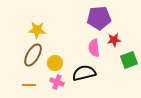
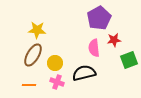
purple pentagon: rotated 25 degrees counterclockwise
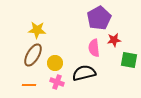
green square: rotated 30 degrees clockwise
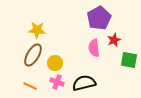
red star: rotated 16 degrees counterclockwise
black semicircle: moved 10 px down
orange line: moved 1 px right, 1 px down; rotated 24 degrees clockwise
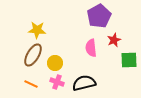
purple pentagon: moved 2 px up
pink semicircle: moved 3 px left
green square: rotated 12 degrees counterclockwise
orange line: moved 1 px right, 2 px up
